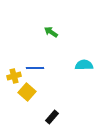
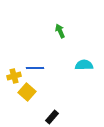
green arrow: moved 9 px right, 1 px up; rotated 32 degrees clockwise
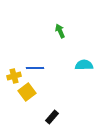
yellow square: rotated 12 degrees clockwise
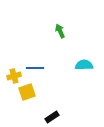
yellow square: rotated 18 degrees clockwise
black rectangle: rotated 16 degrees clockwise
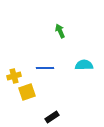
blue line: moved 10 px right
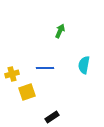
green arrow: rotated 48 degrees clockwise
cyan semicircle: rotated 78 degrees counterclockwise
yellow cross: moved 2 px left, 2 px up
